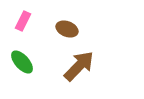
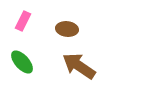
brown ellipse: rotated 15 degrees counterclockwise
brown arrow: rotated 100 degrees counterclockwise
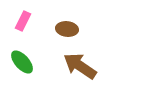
brown arrow: moved 1 px right
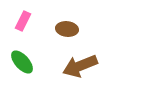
brown arrow: rotated 56 degrees counterclockwise
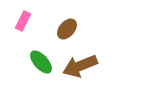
brown ellipse: rotated 55 degrees counterclockwise
green ellipse: moved 19 px right
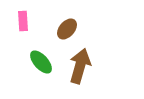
pink rectangle: rotated 30 degrees counterclockwise
brown arrow: rotated 128 degrees clockwise
